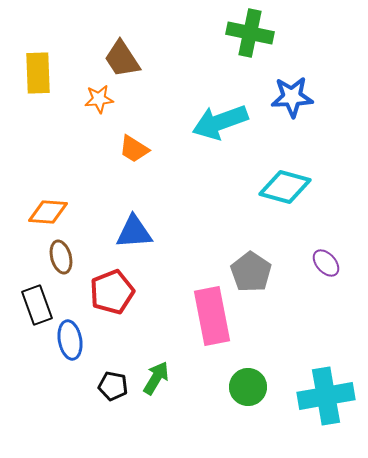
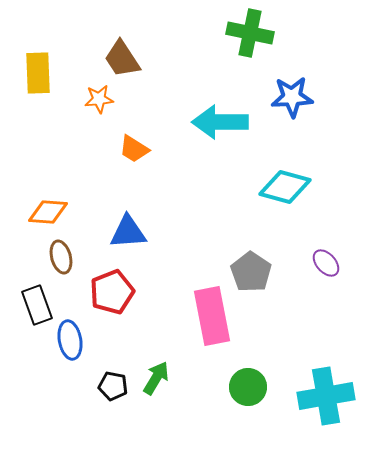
cyan arrow: rotated 20 degrees clockwise
blue triangle: moved 6 px left
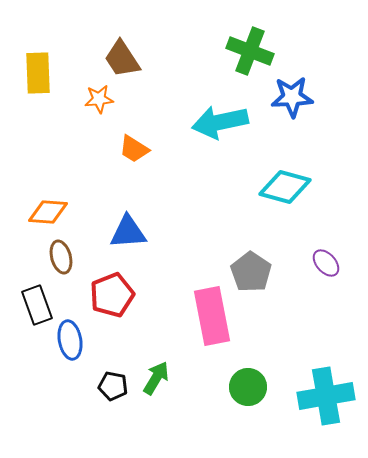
green cross: moved 18 px down; rotated 9 degrees clockwise
cyan arrow: rotated 12 degrees counterclockwise
red pentagon: moved 3 px down
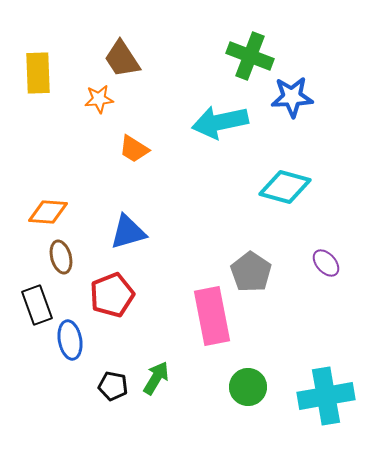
green cross: moved 5 px down
blue triangle: rotated 12 degrees counterclockwise
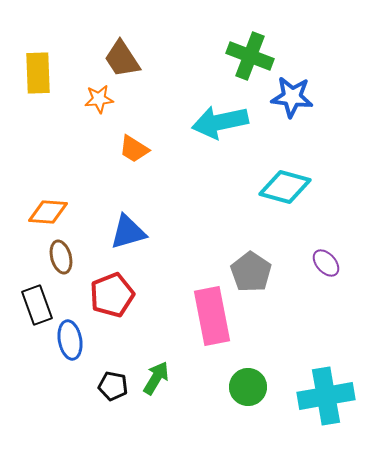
blue star: rotated 9 degrees clockwise
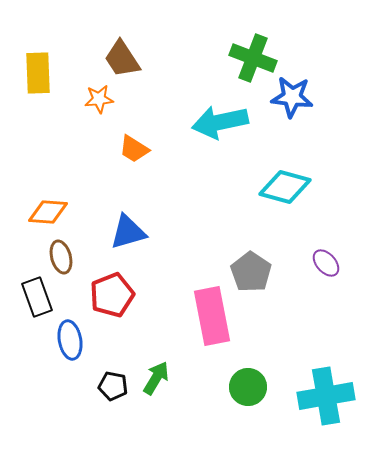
green cross: moved 3 px right, 2 px down
black rectangle: moved 8 px up
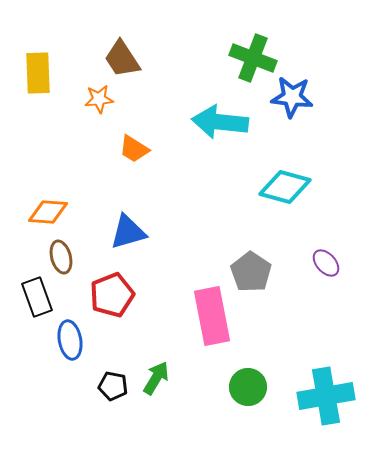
cyan arrow: rotated 18 degrees clockwise
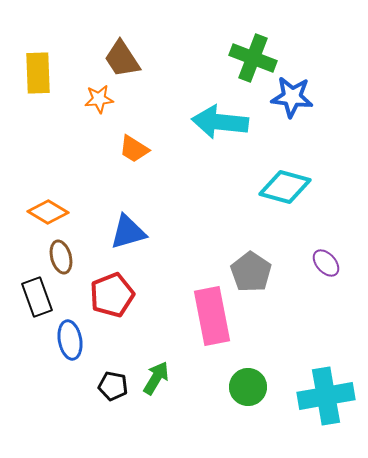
orange diamond: rotated 27 degrees clockwise
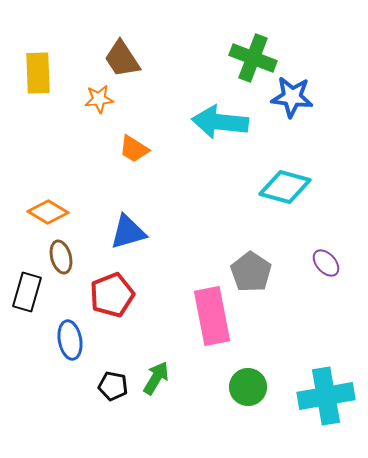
black rectangle: moved 10 px left, 5 px up; rotated 36 degrees clockwise
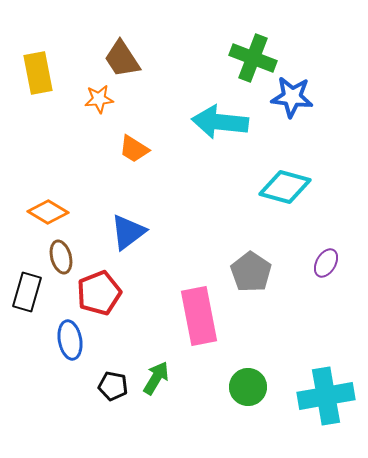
yellow rectangle: rotated 9 degrees counterclockwise
blue triangle: rotated 21 degrees counterclockwise
purple ellipse: rotated 72 degrees clockwise
red pentagon: moved 13 px left, 2 px up
pink rectangle: moved 13 px left
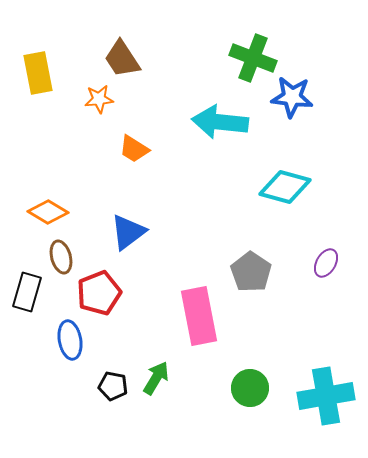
green circle: moved 2 px right, 1 px down
